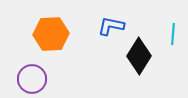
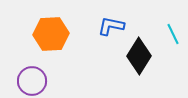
cyan line: rotated 30 degrees counterclockwise
purple circle: moved 2 px down
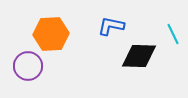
black diamond: rotated 60 degrees clockwise
purple circle: moved 4 px left, 15 px up
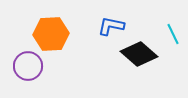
black diamond: moved 2 px up; rotated 39 degrees clockwise
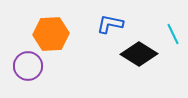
blue L-shape: moved 1 px left, 2 px up
black diamond: rotated 9 degrees counterclockwise
